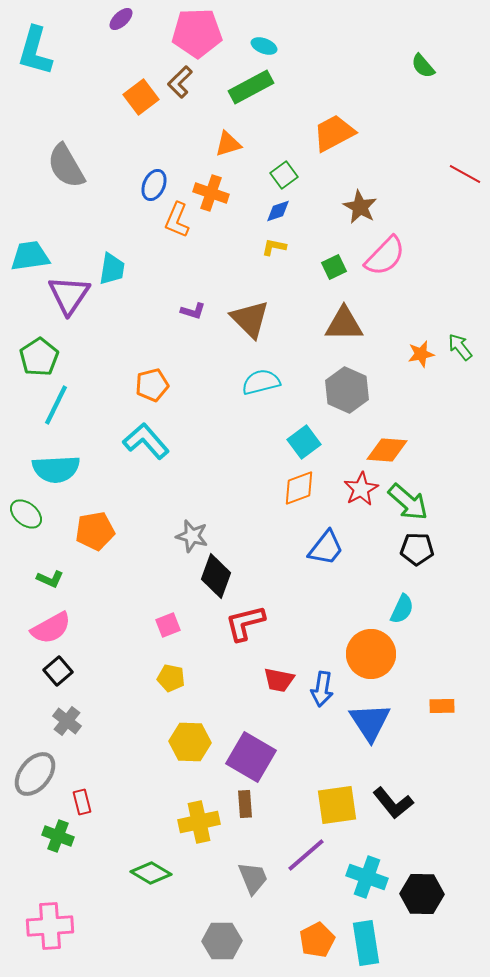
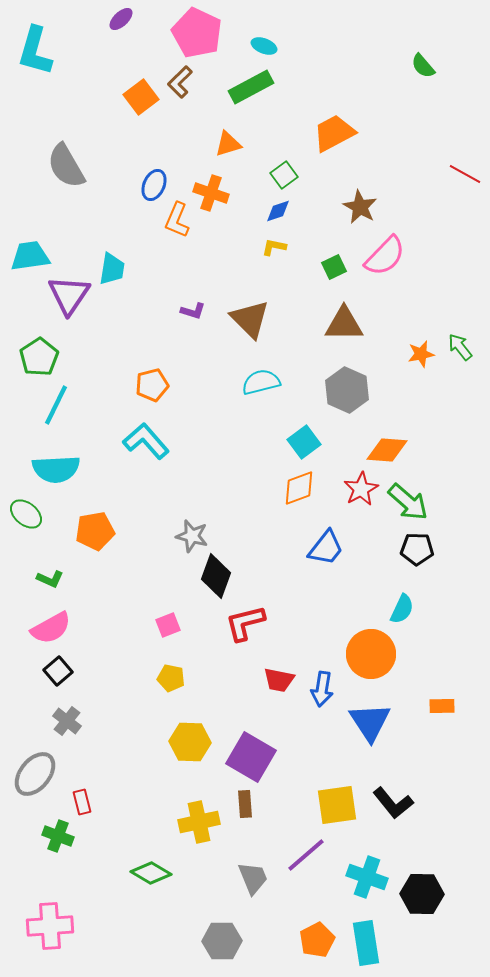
pink pentagon at (197, 33): rotated 27 degrees clockwise
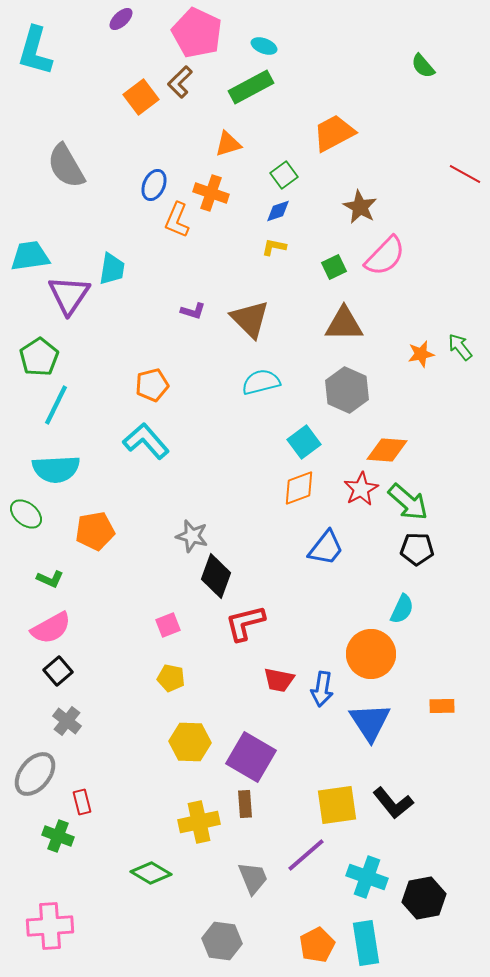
black hexagon at (422, 894): moved 2 px right, 4 px down; rotated 12 degrees counterclockwise
orange pentagon at (317, 940): moved 5 px down
gray hexagon at (222, 941): rotated 9 degrees clockwise
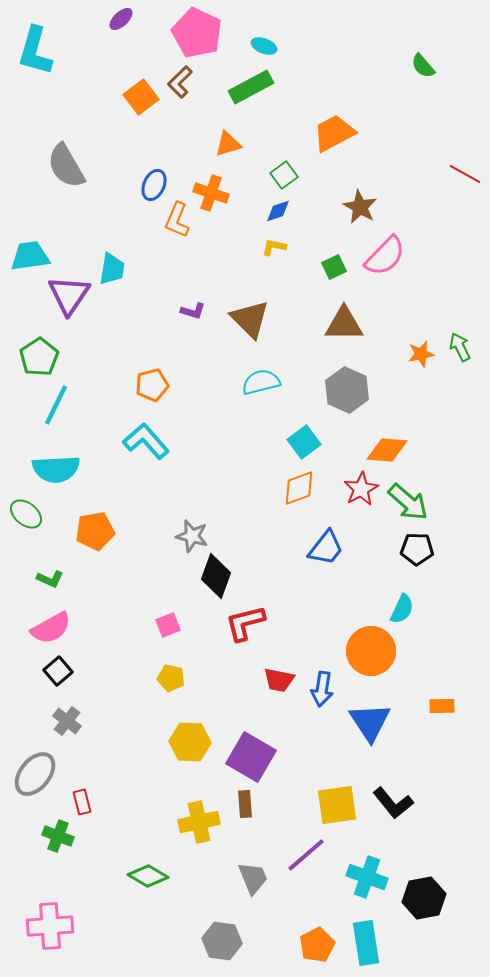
green arrow at (460, 347): rotated 12 degrees clockwise
orange circle at (371, 654): moved 3 px up
green diamond at (151, 873): moved 3 px left, 3 px down
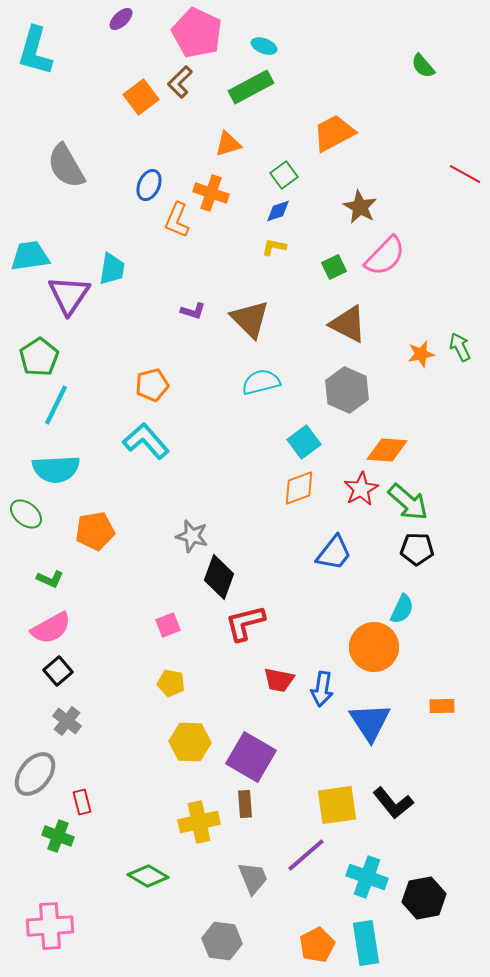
blue ellipse at (154, 185): moved 5 px left
brown triangle at (344, 324): moved 4 px right; rotated 27 degrees clockwise
blue trapezoid at (326, 548): moved 8 px right, 5 px down
black diamond at (216, 576): moved 3 px right, 1 px down
orange circle at (371, 651): moved 3 px right, 4 px up
yellow pentagon at (171, 678): moved 5 px down
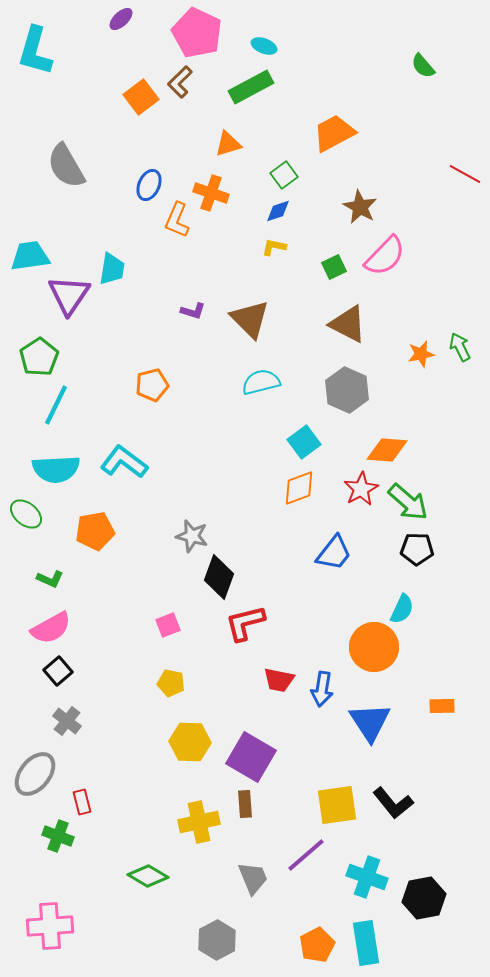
cyan L-shape at (146, 441): moved 22 px left, 21 px down; rotated 12 degrees counterclockwise
gray hexagon at (222, 941): moved 5 px left, 1 px up; rotated 24 degrees clockwise
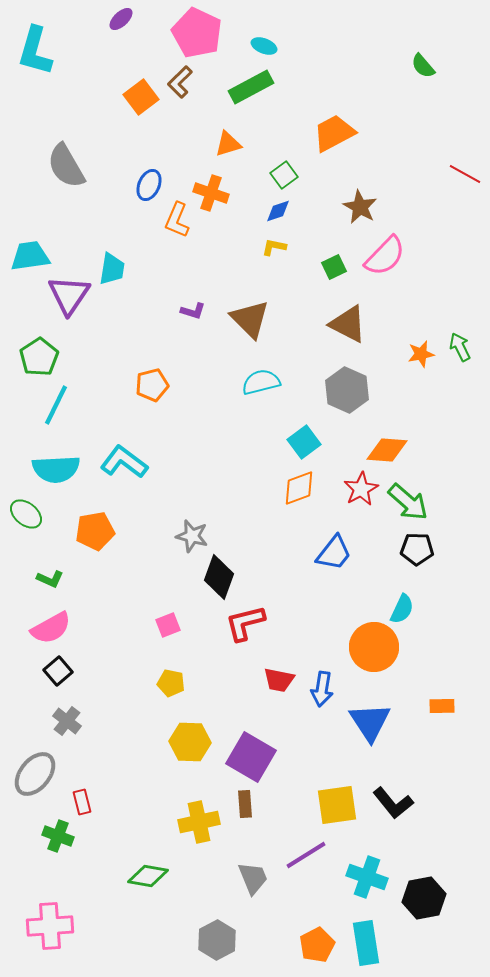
purple line at (306, 855): rotated 9 degrees clockwise
green diamond at (148, 876): rotated 21 degrees counterclockwise
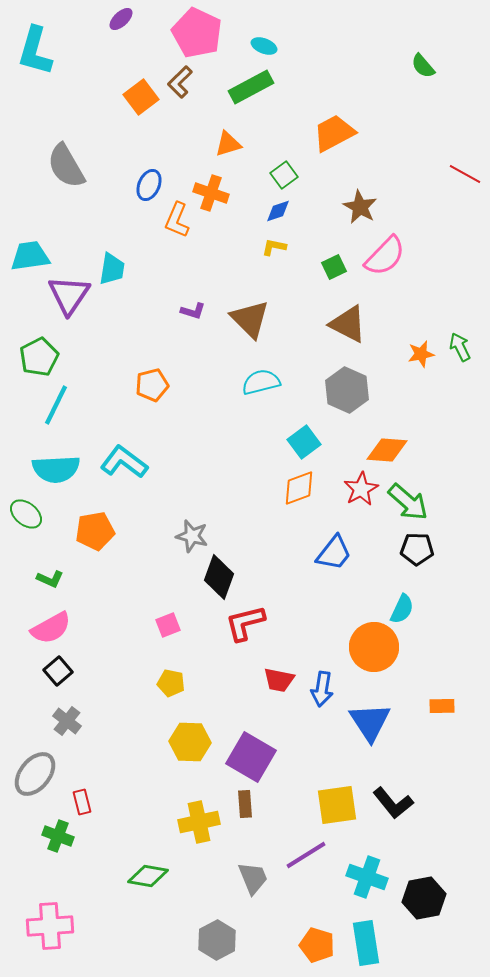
green pentagon at (39, 357): rotated 6 degrees clockwise
orange pentagon at (317, 945): rotated 28 degrees counterclockwise
